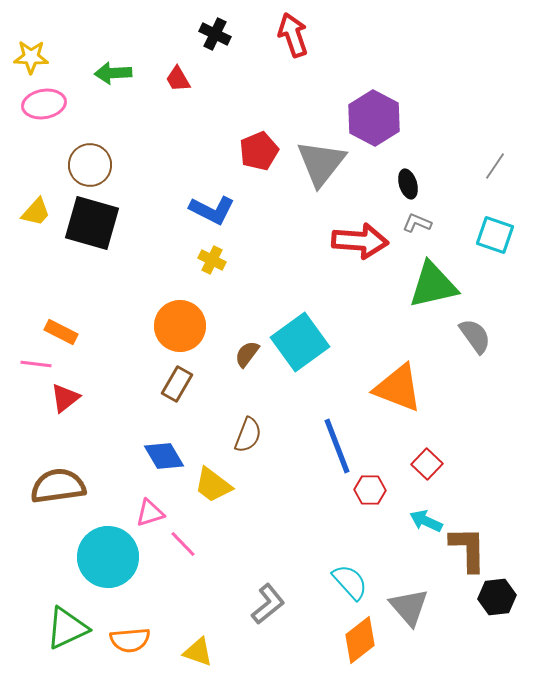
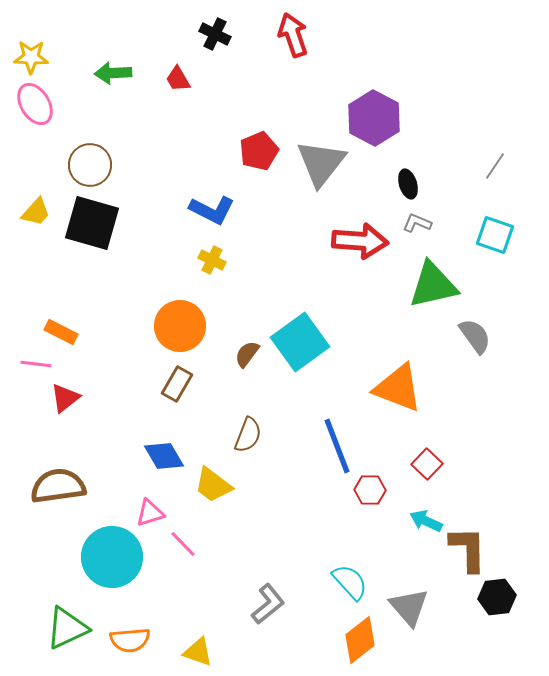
pink ellipse at (44, 104): moved 9 px left; rotated 69 degrees clockwise
cyan circle at (108, 557): moved 4 px right
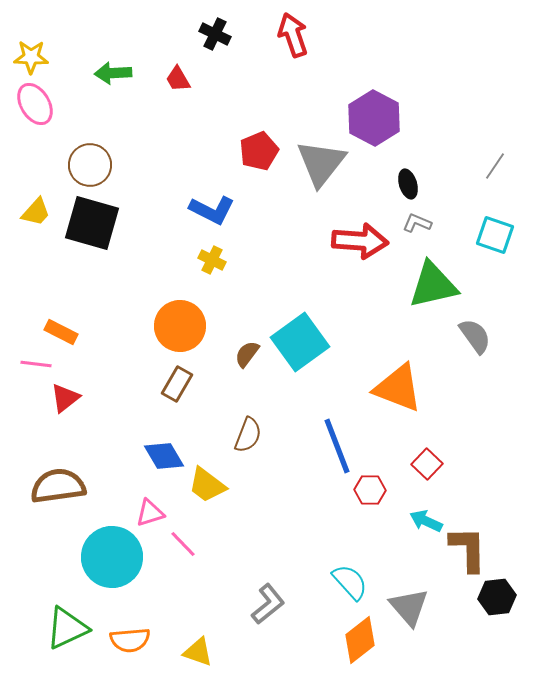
yellow trapezoid at (213, 485): moved 6 px left
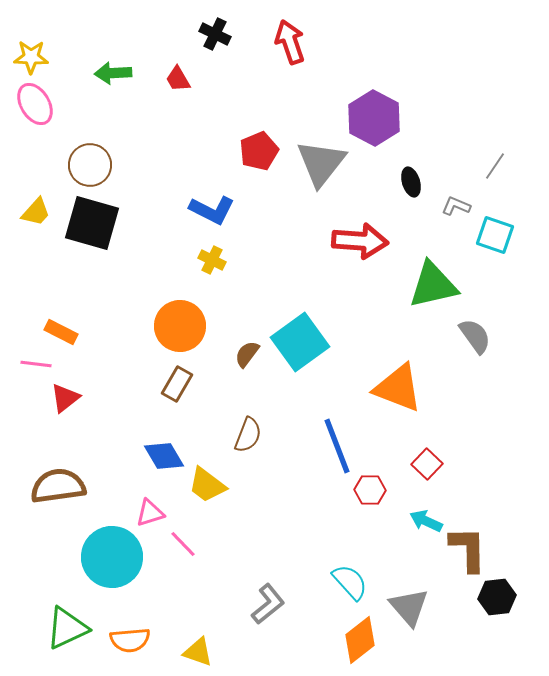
red arrow at (293, 35): moved 3 px left, 7 px down
black ellipse at (408, 184): moved 3 px right, 2 px up
gray L-shape at (417, 223): moved 39 px right, 17 px up
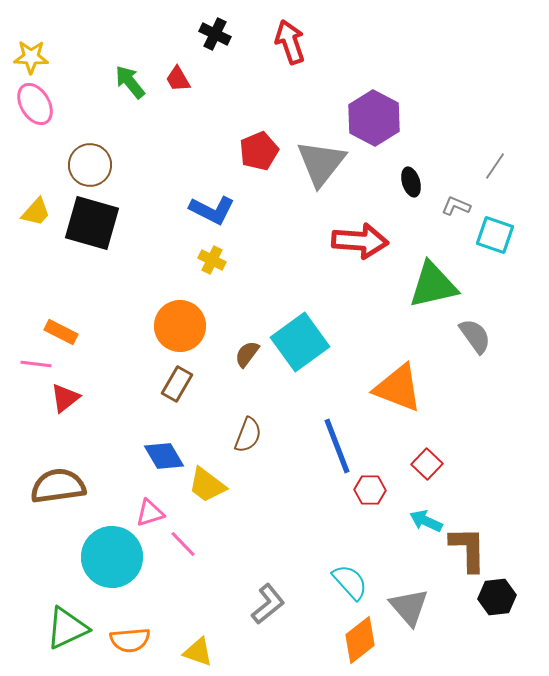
green arrow at (113, 73): moved 17 px right, 9 px down; rotated 54 degrees clockwise
